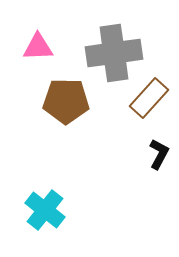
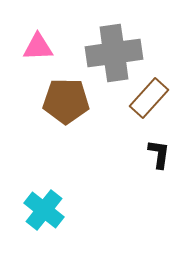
black L-shape: rotated 20 degrees counterclockwise
cyan cross: moved 1 px left
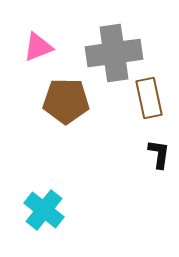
pink triangle: rotated 20 degrees counterclockwise
brown rectangle: rotated 54 degrees counterclockwise
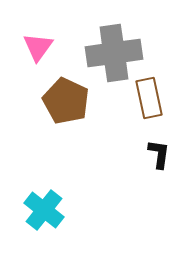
pink triangle: rotated 32 degrees counterclockwise
brown pentagon: rotated 24 degrees clockwise
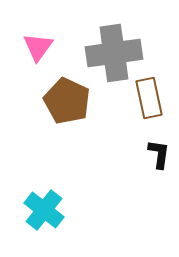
brown pentagon: moved 1 px right
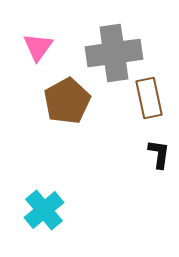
brown pentagon: rotated 18 degrees clockwise
cyan cross: rotated 12 degrees clockwise
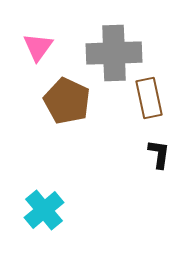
gray cross: rotated 6 degrees clockwise
brown pentagon: rotated 18 degrees counterclockwise
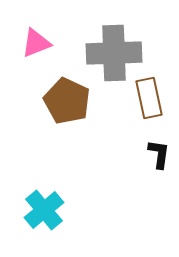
pink triangle: moved 2 px left, 4 px up; rotated 32 degrees clockwise
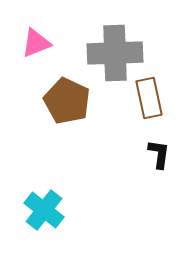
gray cross: moved 1 px right
cyan cross: rotated 12 degrees counterclockwise
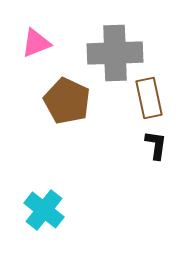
black L-shape: moved 3 px left, 9 px up
